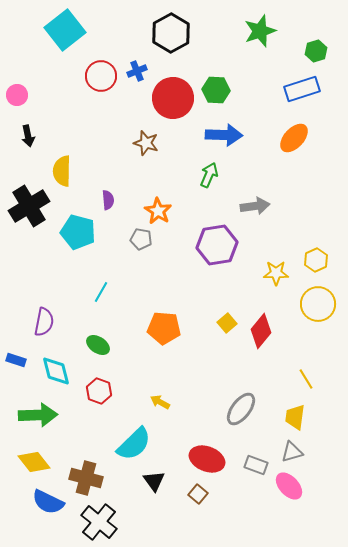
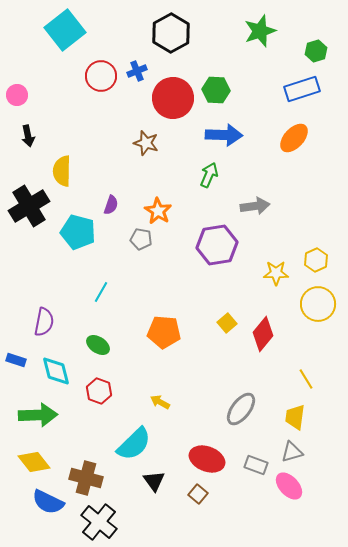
purple semicircle at (108, 200): moved 3 px right, 5 px down; rotated 24 degrees clockwise
orange pentagon at (164, 328): moved 4 px down
red diamond at (261, 331): moved 2 px right, 3 px down
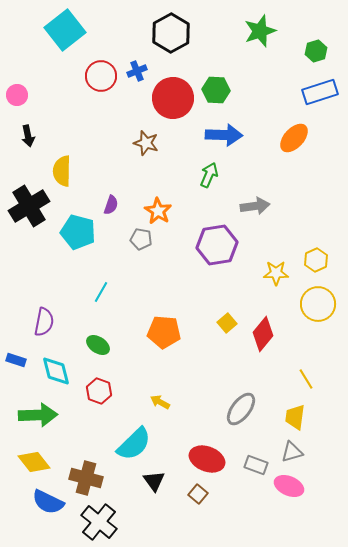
blue rectangle at (302, 89): moved 18 px right, 3 px down
pink ellipse at (289, 486): rotated 24 degrees counterclockwise
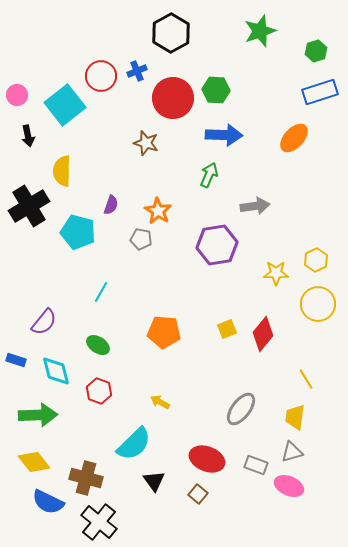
cyan square at (65, 30): moved 75 px down
purple semicircle at (44, 322): rotated 28 degrees clockwise
yellow square at (227, 323): moved 6 px down; rotated 18 degrees clockwise
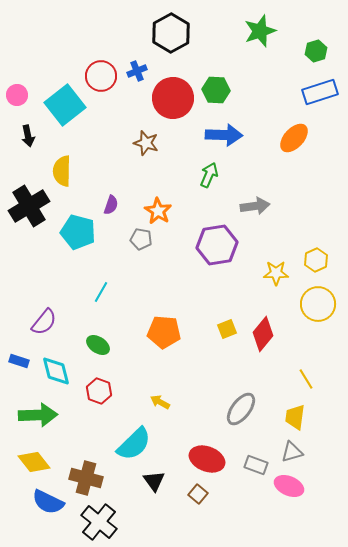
blue rectangle at (16, 360): moved 3 px right, 1 px down
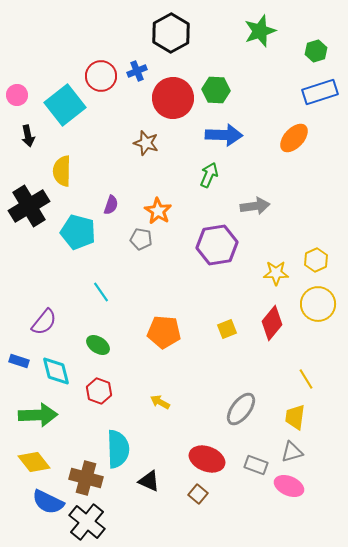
cyan line at (101, 292): rotated 65 degrees counterclockwise
red diamond at (263, 334): moved 9 px right, 11 px up
cyan semicircle at (134, 444): moved 16 px left, 5 px down; rotated 48 degrees counterclockwise
black triangle at (154, 481): moved 5 px left; rotated 30 degrees counterclockwise
black cross at (99, 522): moved 12 px left
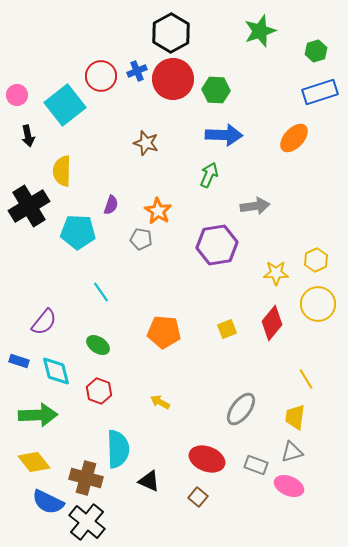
red circle at (173, 98): moved 19 px up
cyan pentagon at (78, 232): rotated 12 degrees counterclockwise
brown square at (198, 494): moved 3 px down
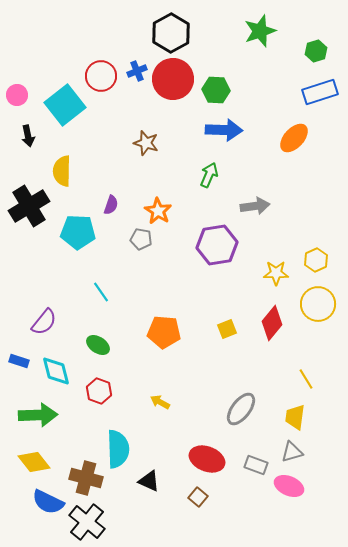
blue arrow at (224, 135): moved 5 px up
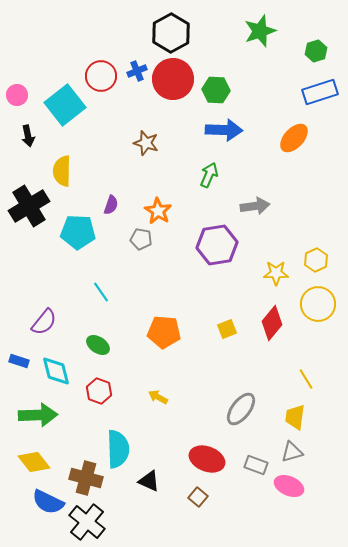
yellow arrow at (160, 402): moved 2 px left, 5 px up
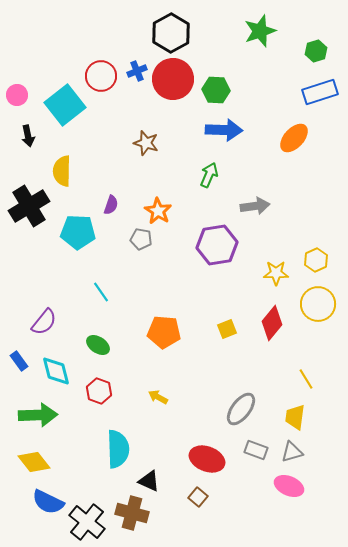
blue rectangle at (19, 361): rotated 36 degrees clockwise
gray rectangle at (256, 465): moved 15 px up
brown cross at (86, 478): moved 46 px right, 35 px down
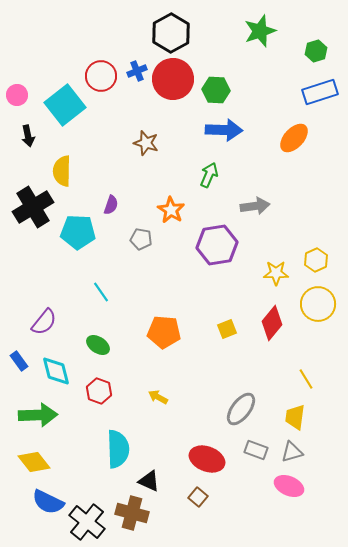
black cross at (29, 206): moved 4 px right, 1 px down
orange star at (158, 211): moved 13 px right, 1 px up
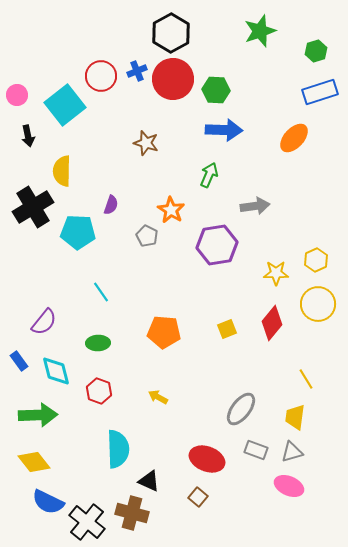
gray pentagon at (141, 239): moved 6 px right, 3 px up; rotated 15 degrees clockwise
green ellipse at (98, 345): moved 2 px up; rotated 35 degrees counterclockwise
